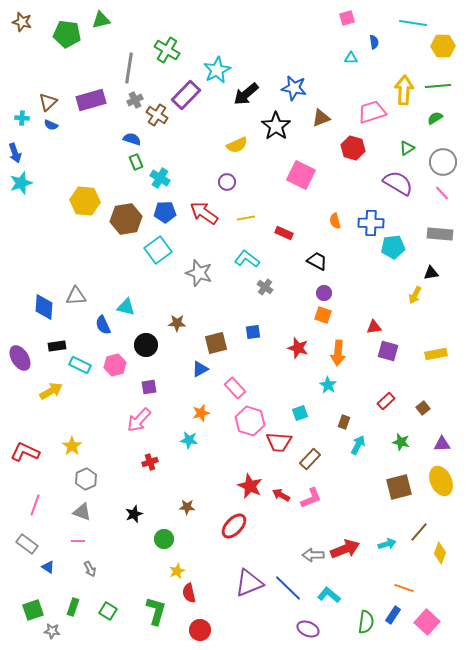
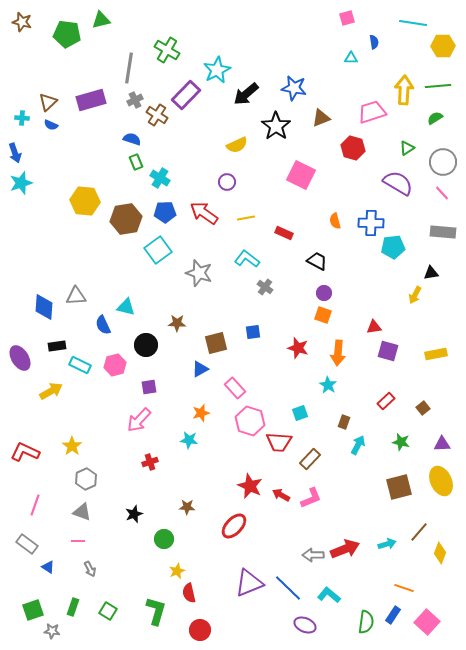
gray rectangle at (440, 234): moved 3 px right, 2 px up
purple ellipse at (308, 629): moved 3 px left, 4 px up
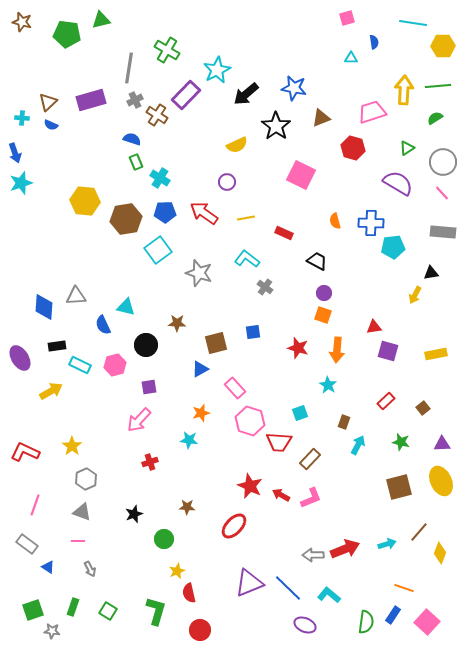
orange arrow at (338, 353): moved 1 px left, 3 px up
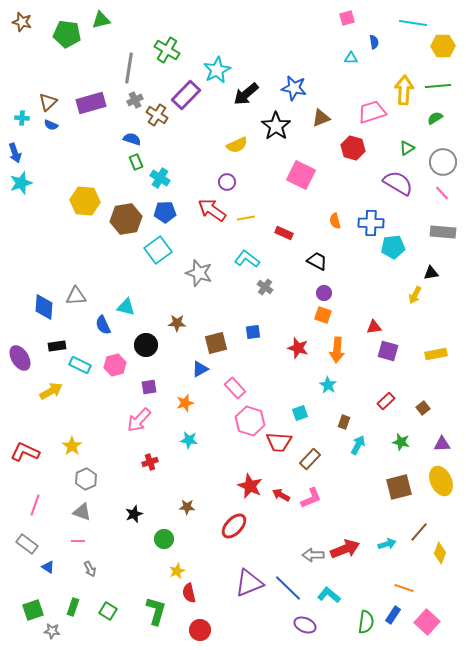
purple rectangle at (91, 100): moved 3 px down
red arrow at (204, 213): moved 8 px right, 3 px up
orange star at (201, 413): moved 16 px left, 10 px up
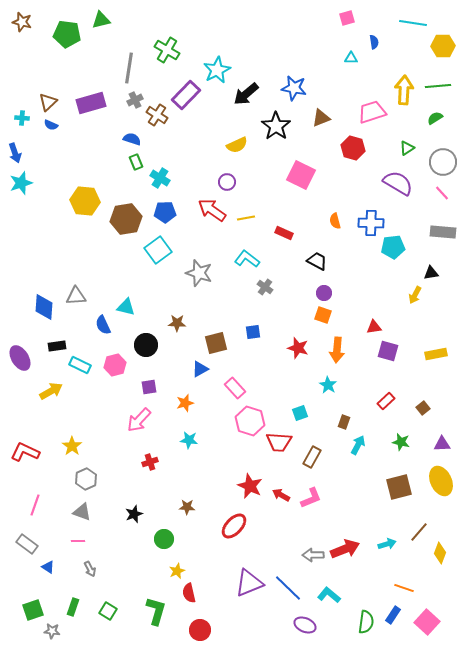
brown rectangle at (310, 459): moved 2 px right, 2 px up; rotated 15 degrees counterclockwise
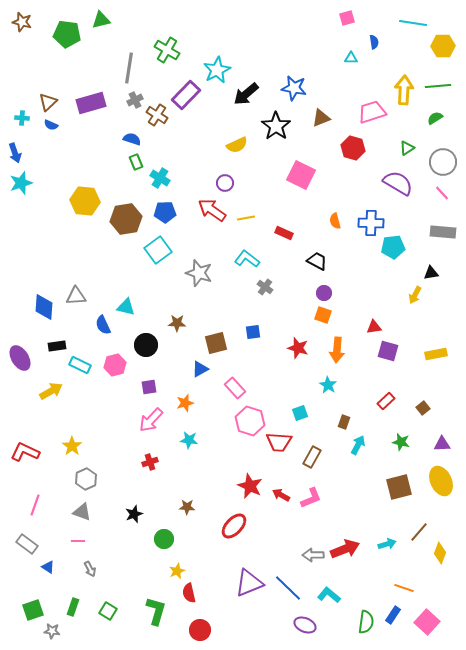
purple circle at (227, 182): moved 2 px left, 1 px down
pink arrow at (139, 420): moved 12 px right
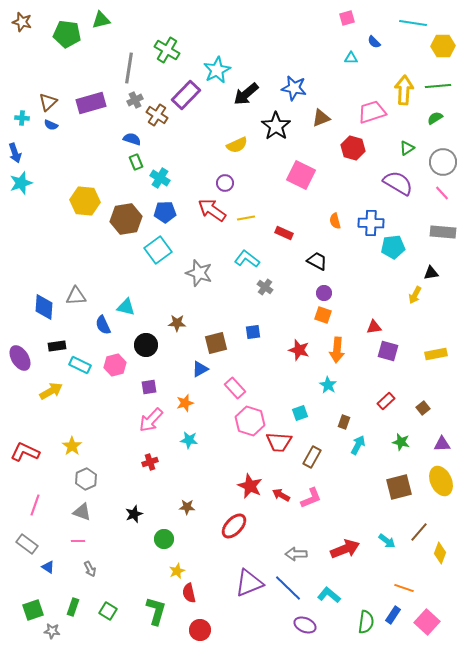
blue semicircle at (374, 42): rotated 144 degrees clockwise
red star at (298, 348): moved 1 px right, 2 px down
cyan arrow at (387, 544): moved 3 px up; rotated 54 degrees clockwise
gray arrow at (313, 555): moved 17 px left, 1 px up
